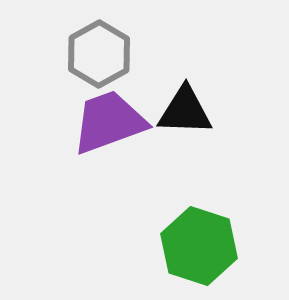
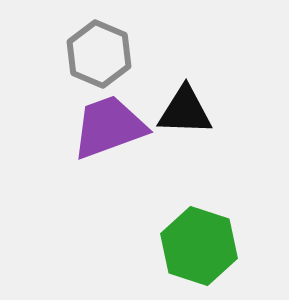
gray hexagon: rotated 8 degrees counterclockwise
purple trapezoid: moved 5 px down
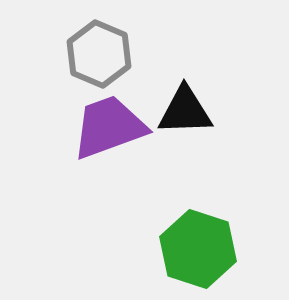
black triangle: rotated 4 degrees counterclockwise
green hexagon: moved 1 px left, 3 px down
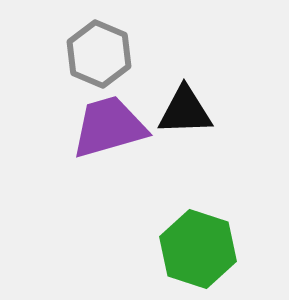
purple trapezoid: rotated 4 degrees clockwise
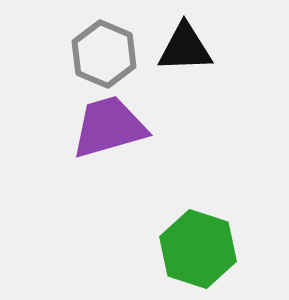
gray hexagon: moved 5 px right
black triangle: moved 63 px up
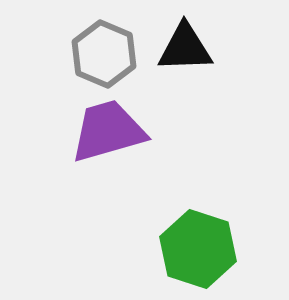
purple trapezoid: moved 1 px left, 4 px down
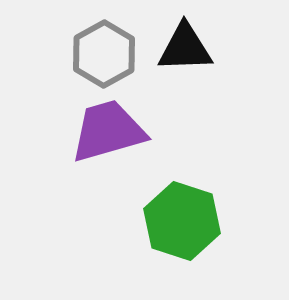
gray hexagon: rotated 8 degrees clockwise
green hexagon: moved 16 px left, 28 px up
